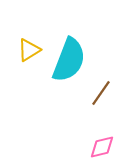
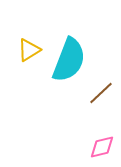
brown line: rotated 12 degrees clockwise
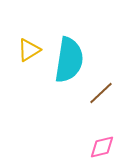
cyan semicircle: rotated 12 degrees counterclockwise
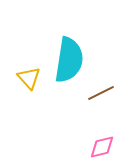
yellow triangle: moved 28 px down; rotated 40 degrees counterclockwise
brown line: rotated 16 degrees clockwise
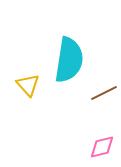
yellow triangle: moved 1 px left, 7 px down
brown line: moved 3 px right
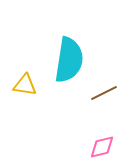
yellow triangle: moved 3 px left; rotated 40 degrees counterclockwise
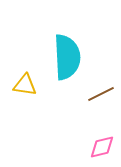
cyan semicircle: moved 2 px left, 3 px up; rotated 12 degrees counterclockwise
brown line: moved 3 px left, 1 px down
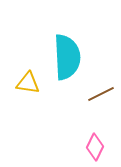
yellow triangle: moved 3 px right, 2 px up
pink diamond: moved 7 px left; rotated 52 degrees counterclockwise
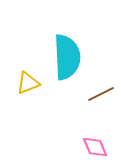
yellow triangle: rotated 30 degrees counterclockwise
pink diamond: rotated 48 degrees counterclockwise
